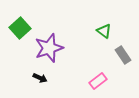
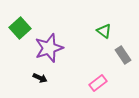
pink rectangle: moved 2 px down
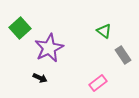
purple star: rotated 8 degrees counterclockwise
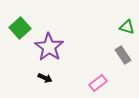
green triangle: moved 23 px right, 4 px up; rotated 21 degrees counterclockwise
purple star: moved 1 px up; rotated 12 degrees counterclockwise
black arrow: moved 5 px right
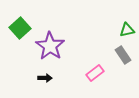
green triangle: moved 3 px down; rotated 28 degrees counterclockwise
purple star: moved 1 px right, 1 px up
black arrow: rotated 24 degrees counterclockwise
pink rectangle: moved 3 px left, 10 px up
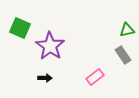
green square: rotated 25 degrees counterclockwise
pink rectangle: moved 4 px down
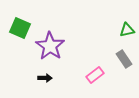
gray rectangle: moved 1 px right, 4 px down
pink rectangle: moved 2 px up
